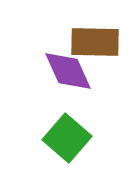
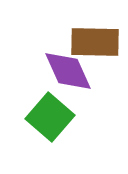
green square: moved 17 px left, 21 px up
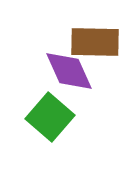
purple diamond: moved 1 px right
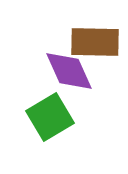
green square: rotated 18 degrees clockwise
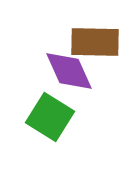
green square: rotated 27 degrees counterclockwise
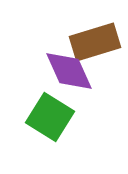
brown rectangle: rotated 18 degrees counterclockwise
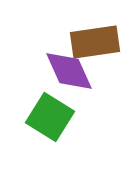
brown rectangle: rotated 9 degrees clockwise
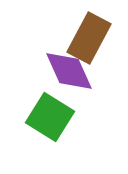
brown rectangle: moved 6 px left, 4 px up; rotated 54 degrees counterclockwise
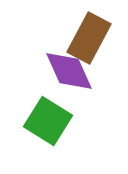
green square: moved 2 px left, 4 px down
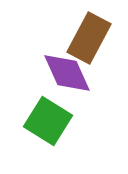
purple diamond: moved 2 px left, 2 px down
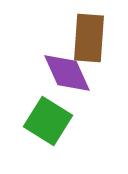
brown rectangle: rotated 24 degrees counterclockwise
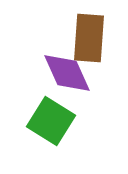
green square: moved 3 px right
